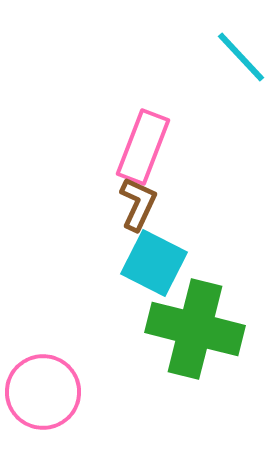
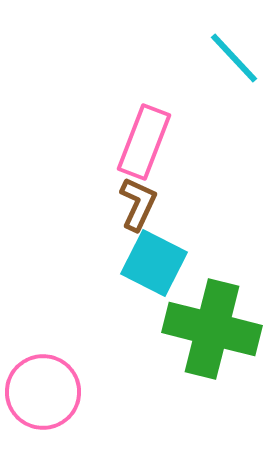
cyan line: moved 7 px left, 1 px down
pink rectangle: moved 1 px right, 5 px up
green cross: moved 17 px right
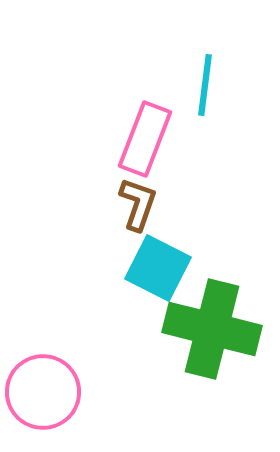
cyan line: moved 29 px left, 27 px down; rotated 50 degrees clockwise
pink rectangle: moved 1 px right, 3 px up
brown L-shape: rotated 6 degrees counterclockwise
cyan square: moved 4 px right, 5 px down
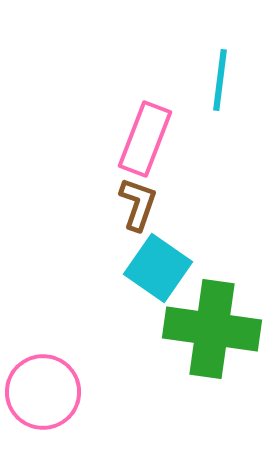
cyan line: moved 15 px right, 5 px up
cyan square: rotated 8 degrees clockwise
green cross: rotated 6 degrees counterclockwise
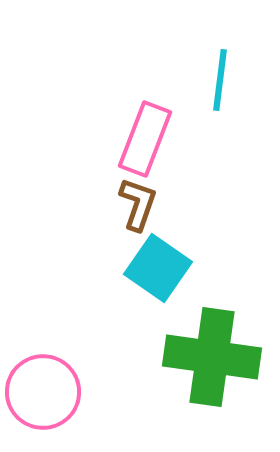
green cross: moved 28 px down
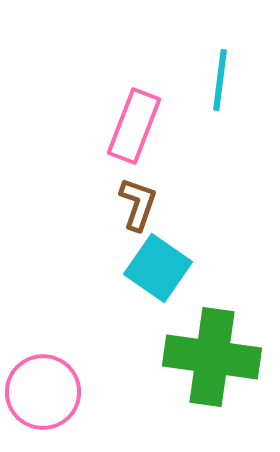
pink rectangle: moved 11 px left, 13 px up
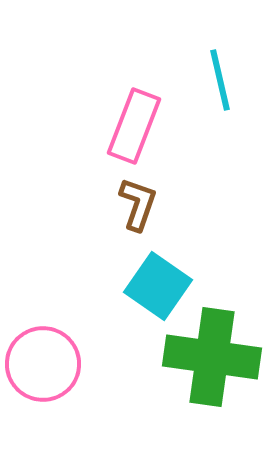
cyan line: rotated 20 degrees counterclockwise
cyan square: moved 18 px down
pink circle: moved 28 px up
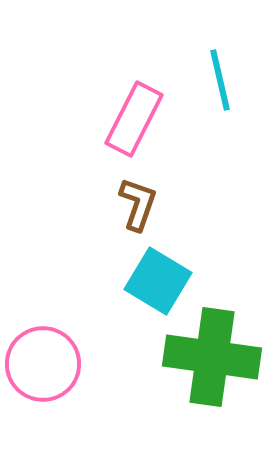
pink rectangle: moved 7 px up; rotated 6 degrees clockwise
cyan square: moved 5 px up; rotated 4 degrees counterclockwise
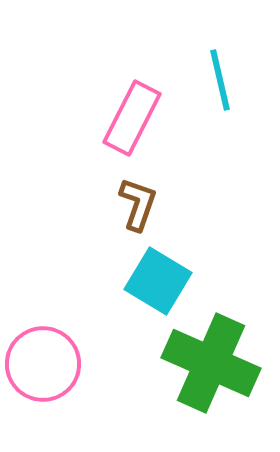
pink rectangle: moved 2 px left, 1 px up
green cross: moved 1 px left, 6 px down; rotated 16 degrees clockwise
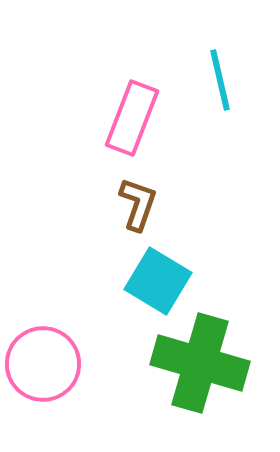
pink rectangle: rotated 6 degrees counterclockwise
green cross: moved 11 px left; rotated 8 degrees counterclockwise
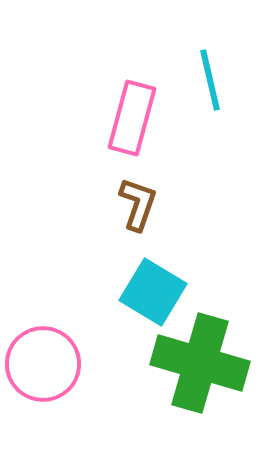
cyan line: moved 10 px left
pink rectangle: rotated 6 degrees counterclockwise
cyan square: moved 5 px left, 11 px down
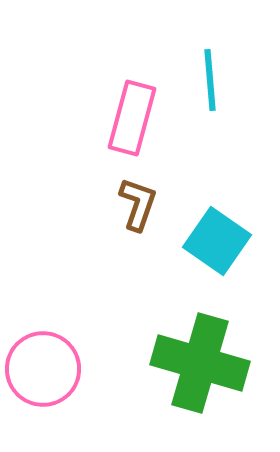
cyan line: rotated 8 degrees clockwise
cyan square: moved 64 px right, 51 px up; rotated 4 degrees clockwise
pink circle: moved 5 px down
